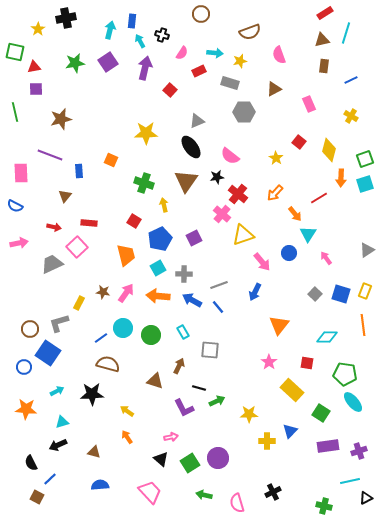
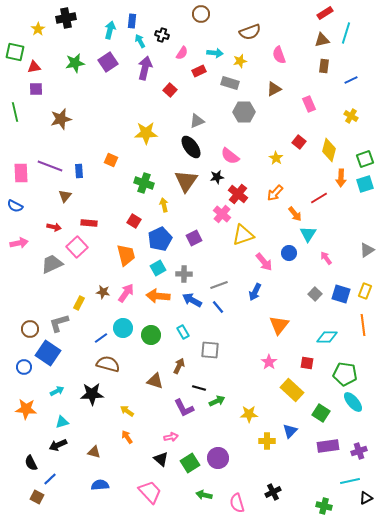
purple line at (50, 155): moved 11 px down
pink arrow at (262, 262): moved 2 px right
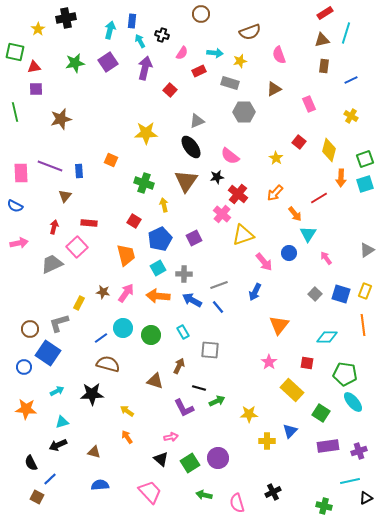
red arrow at (54, 227): rotated 88 degrees counterclockwise
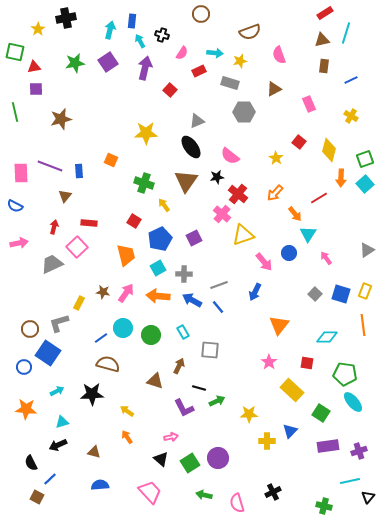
cyan square at (365, 184): rotated 24 degrees counterclockwise
yellow arrow at (164, 205): rotated 24 degrees counterclockwise
black triangle at (366, 498): moved 2 px right, 1 px up; rotated 24 degrees counterclockwise
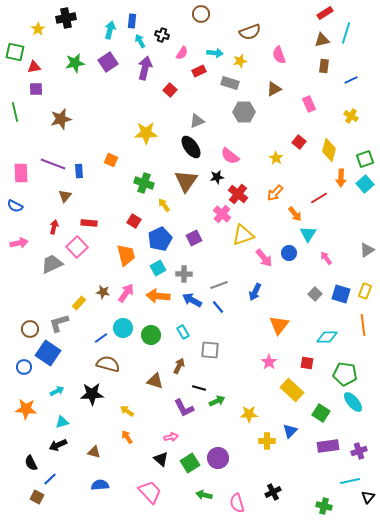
purple line at (50, 166): moved 3 px right, 2 px up
pink arrow at (264, 262): moved 4 px up
yellow rectangle at (79, 303): rotated 16 degrees clockwise
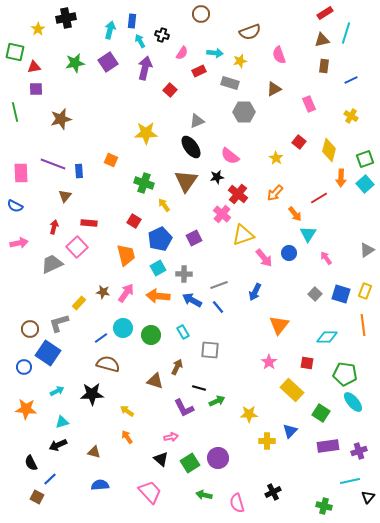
brown arrow at (179, 366): moved 2 px left, 1 px down
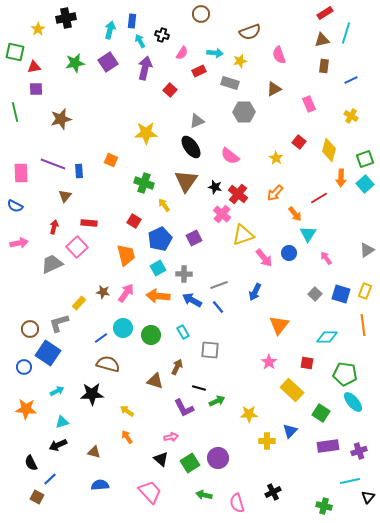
black star at (217, 177): moved 2 px left, 10 px down; rotated 24 degrees clockwise
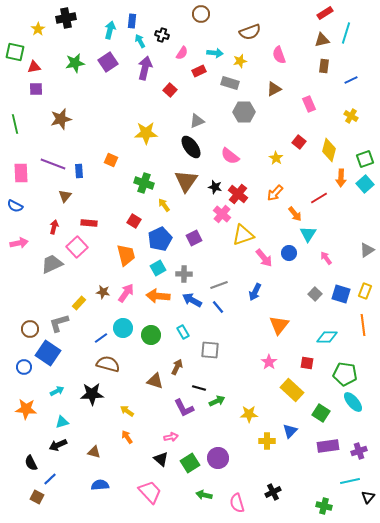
green line at (15, 112): moved 12 px down
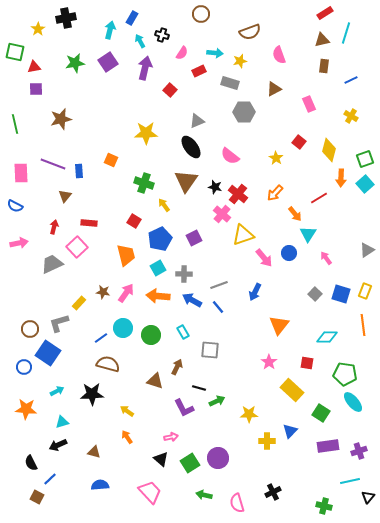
blue rectangle at (132, 21): moved 3 px up; rotated 24 degrees clockwise
